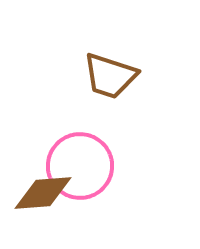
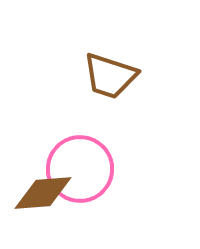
pink circle: moved 3 px down
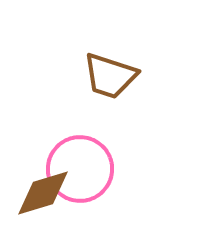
brown diamond: rotated 12 degrees counterclockwise
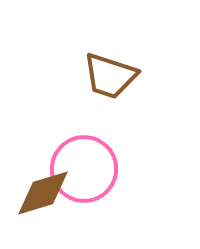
pink circle: moved 4 px right
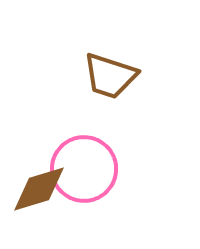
brown diamond: moved 4 px left, 4 px up
